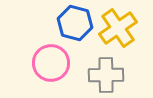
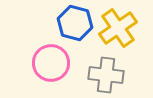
gray cross: rotated 8 degrees clockwise
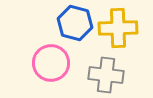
yellow cross: rotated 33 degrees clockwise
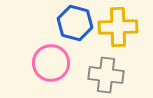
yellow cross: moved 1 px up
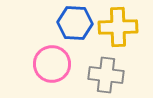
blue hexagon: rotated 12 degrees counterclockwise
pink circle: moved 1 px right, 1 px down
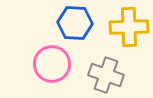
yellow cross: moved 11 px right
gray cross: rotated 12 degrees clockwise
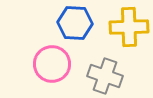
gray cross: moved 1 px left, 1 px down
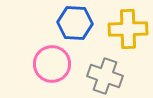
yellow cross: moved 1 px left, 2 px down
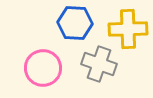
pink circle: moved 9 px left, 4 px down
gray cross: moved 6 px left, 12 px up
